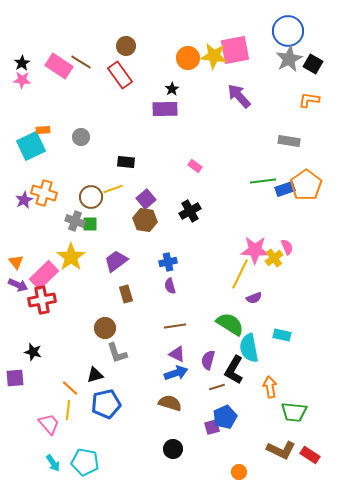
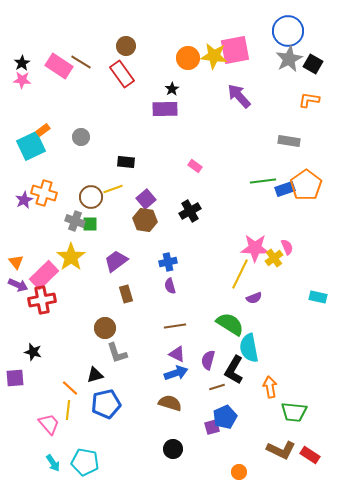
red rectangle at (120, 75): moved 2 px right, 1 px up
orange rectangle at (43, 130): rotated 32 degrees counterclockwise
pink star at (255, 250): moved 2 px up
cyan rectangle at (282, 335): moved 36 px right, 38 px up
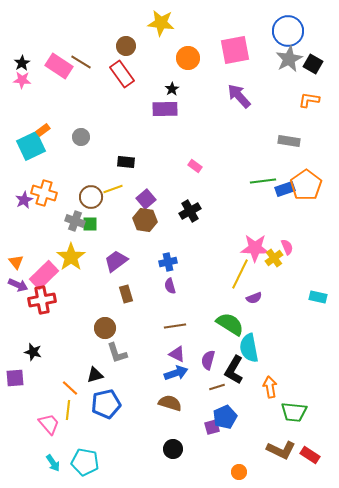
yellow star at (214, 56): moved 53 px left, 33 px up
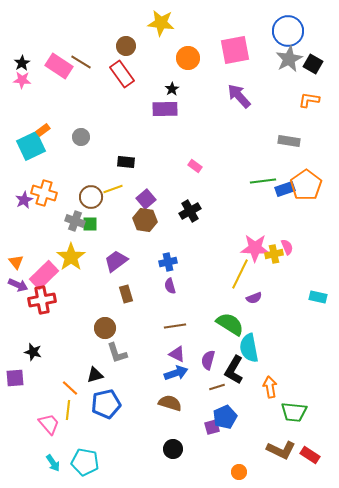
yellow cross at (274, 258): moved 4 px up; rotated 24 degrees clockwise
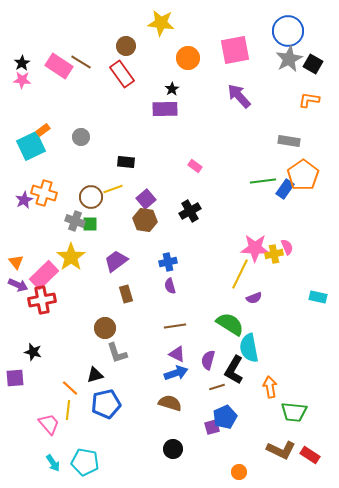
orange pentagon at (306, 185): moved 3 px left, 10 px up
blue rectangle at (285, 189): rotated 36 degrees counterclockwise
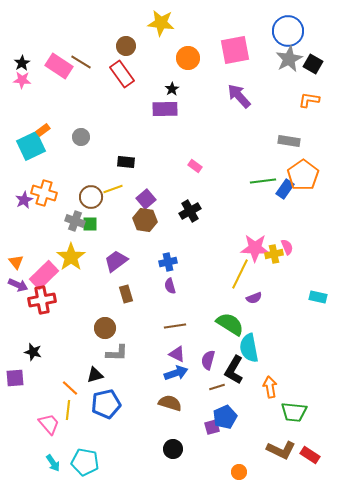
gray L-shape at (117, 353): rotated 70 degrees counterclockwise
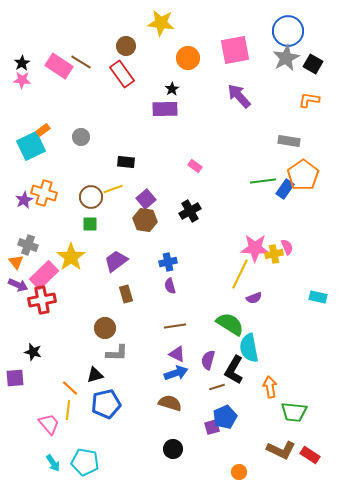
gray star at (289, 59): moved 3 px left, 1 px up
gray cross at (75, 221): moved 47 px left, 24 px down
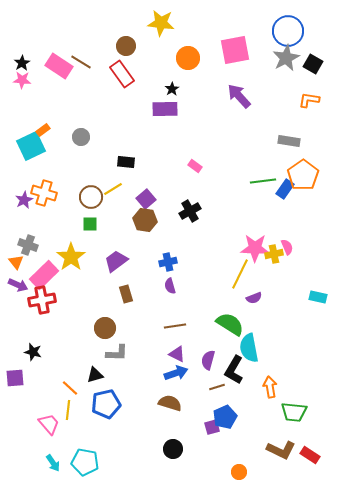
yellow line at (113, 189): rotated 12 degrees counterclockwise
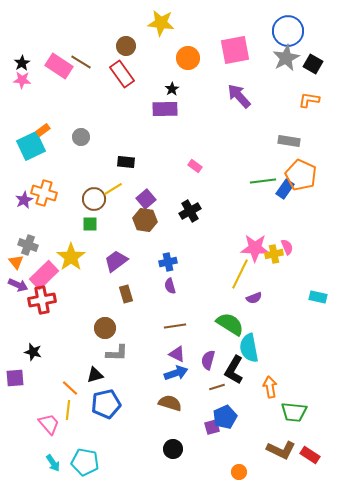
orange pentagon at (303, 175): moved 2 px left; rotated 12 degrees counterclockwise
brown circle at (91, 197): moved 3 px right, 2 px down
